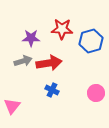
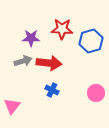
red arrow: rotated 15 degrees clockwise
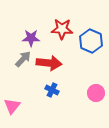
blue hexagon: rotated 20 degrees counterclockwise
gray arrow: moved 2 px up; rotated 30 degrees counterclockwise
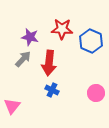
purple star: moved 1 px left, 1 px up; rotated 12 degrees clockwise
red arrow: rotated 90 degrees clockwise
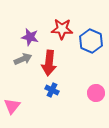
gray arrow: rotated 24 degrees clockwise
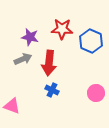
pink triangle: rotated 48 degrees counterclockwise
